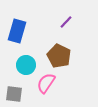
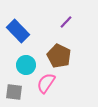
blue rectangle: moved 1 px right; rotated 60 degrees counterclockwise
gray square: moved 2 px up
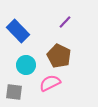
purple line: moved 1 px left
pink semicircle: moved 4 px right; rotated 30 degrees clockwise
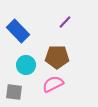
brown pentagon: moved 2 px left, 1 px down; rotated 25 degrees counterclockwise
pink semicircle: moved 3 px right, 1 px down
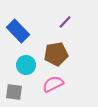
brown pentagon: moved 1 px left, 3 px up; rotated 10 degrees counterclockwise
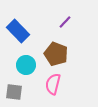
brown pentagon: rotated 30 degrees clockwise
pink semicircle: rotated 50 degrees counterclockwise
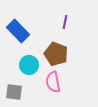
purple line: rotated 32 degrees counterclockwise
cyan circle: moved 3 px right
pink semicircle: moved 2 px up; rotated 25 degrees counterclockwise
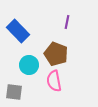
purple line: moved 2 px right
pink semicircle: moved 1 px right, 1 px up
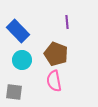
purple line: rotated 16 degrees counterclockwise
cyan circle: moved 7 px left, 5 px up
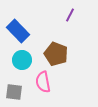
purple line: moved 3 px right, 7 px up; rotated 32 degrees clockwise
pink semicircle: moved 11 px left, 1 px down
